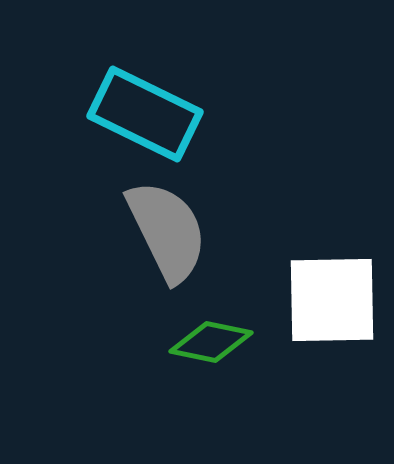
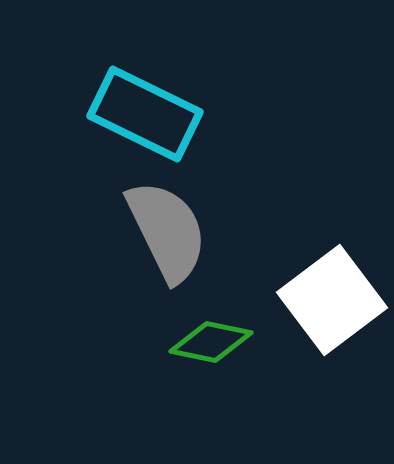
white square: rotated 36 degrees counterclockwise
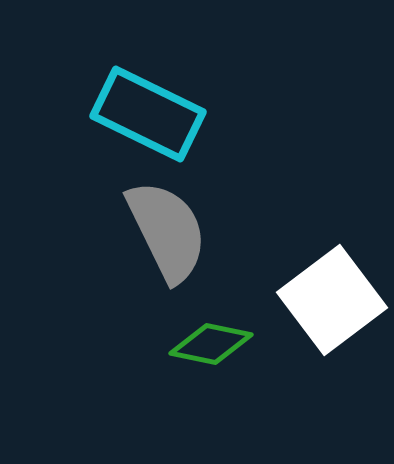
cyan rectangle: moved 3 px right
green diamond: moved 2 px down
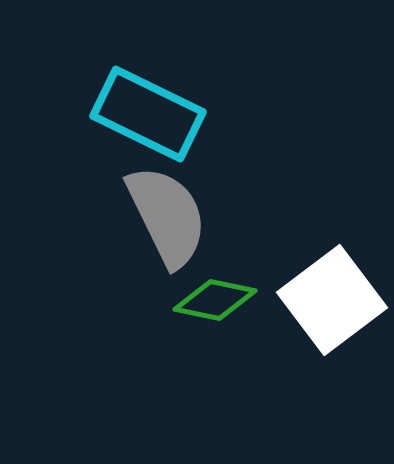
gray semicircle: moved 15 px up
green diamond: moved 4 px right, 44 px up
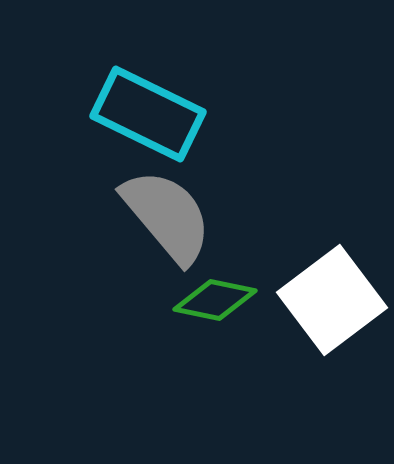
gray semicircle: rotated 14 degrees counterclockwise
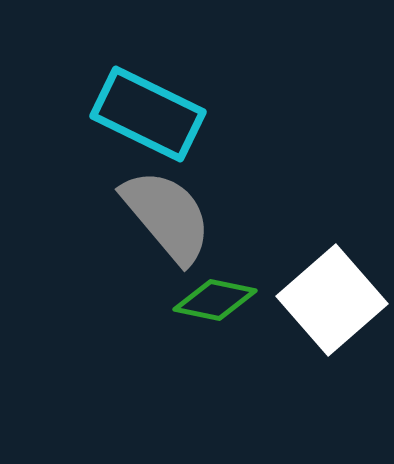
white square: rotated 4 degrees counterclockwise
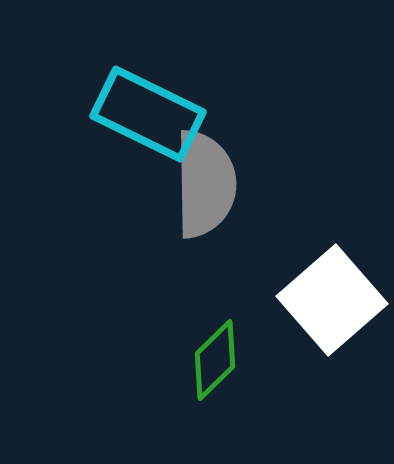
gray semicircle: moved 38 px right, 32 px up; rotated 39 degrees clockwise
green diamond: moved 60 px down; rotated 56 degrees counterclockwise
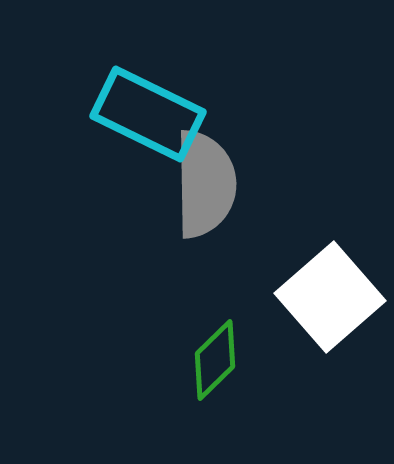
white square: moved 2 px left, 3 px up
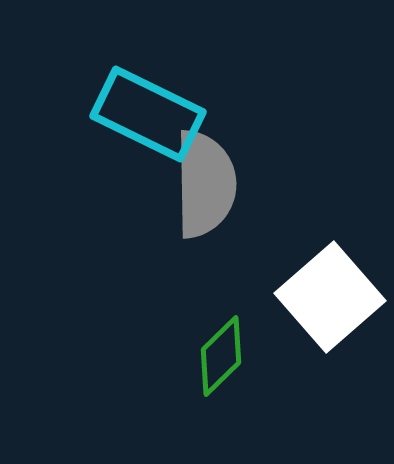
green diamond: moved 6 px right, 4 px up
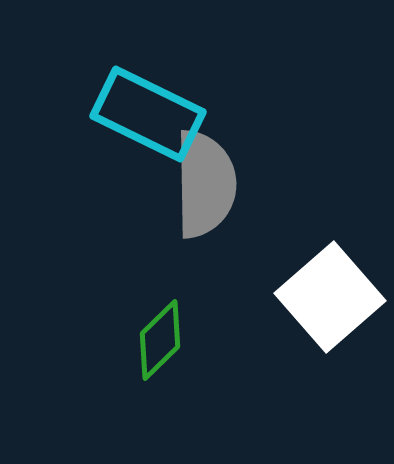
green diamond: moved 61 px left, 16 px up
